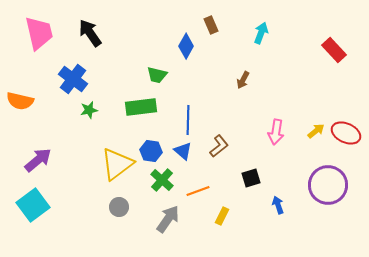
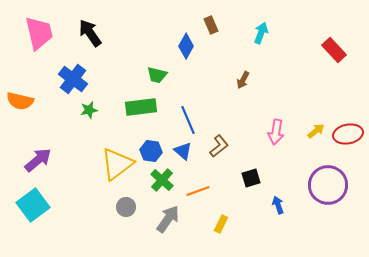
blue line: rotated 24 degrees counterclockwise
red ellipse: moved 2 px right, 1 px down; rotated 36 degrees counterclockwise
gray circle: moved 7 px right
yellow rectangle: moved 1 px left, 8 px down
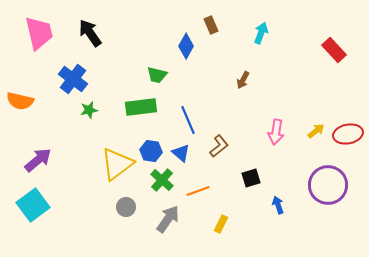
blue triangle: moved 2 px left, 2 px down
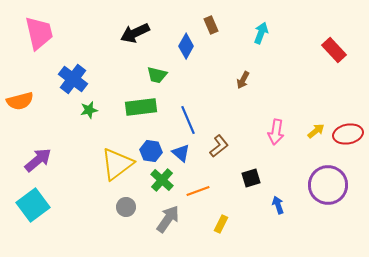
black arrow: moved 45 px right; rotated 80 degrees counterclockwise
orange semicircle: rotated 28 degrees counterclockwise
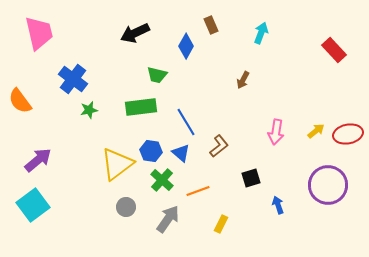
orange semicircle: rotated 68 degrees clockwise
blue line: moved 2 px left, 2 px down; rotated 8 degrees counterclockwise
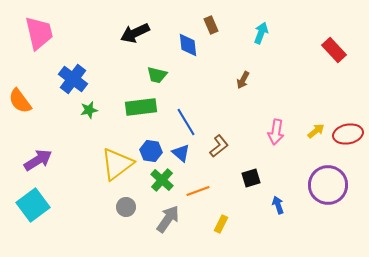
blue diamond: moved 2 px right, 1 px up; rotated 35 degrees counterclockwise
purple arrow: rotated 8 degrees clockwise
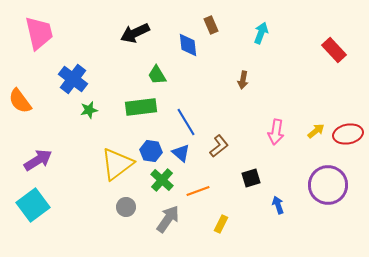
green trapezoid: rotated 45 degrees clockwise
brown arrow: rotated 18 degrees counterclockwise
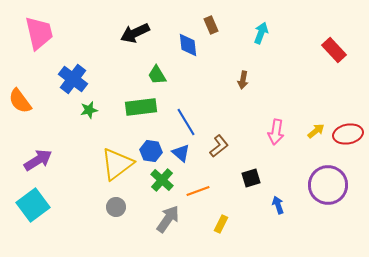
gray circle: moved 10 px left
